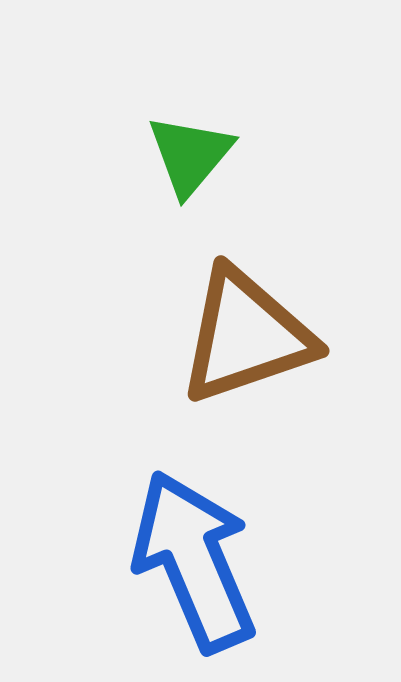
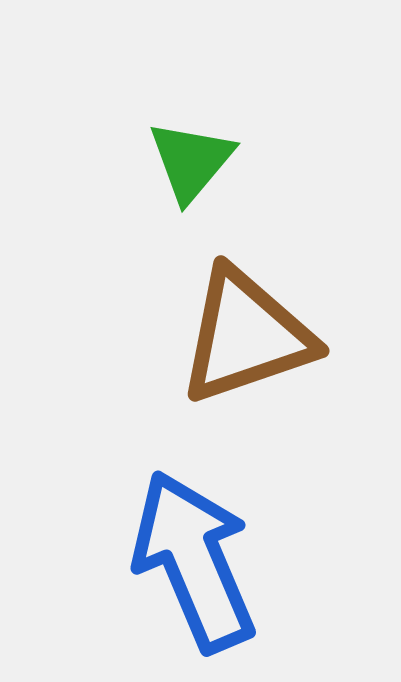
green triangle: moved 1 px right, 6 px down
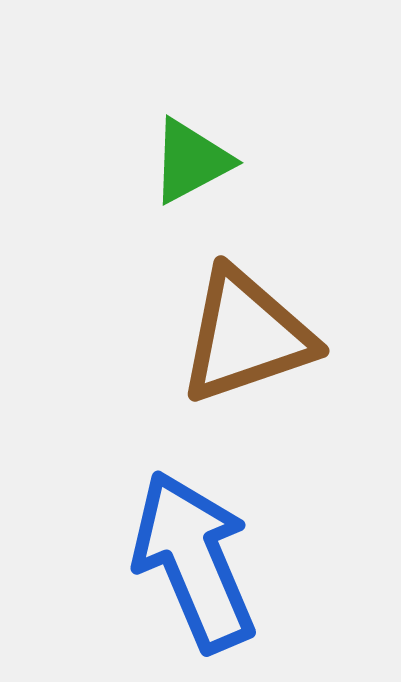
green triangle: rotated 22 degrees clockwise
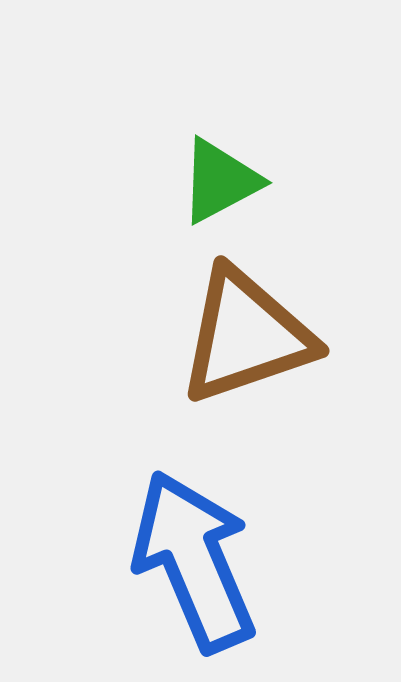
green triangle: moved 29 px right, 20 px down
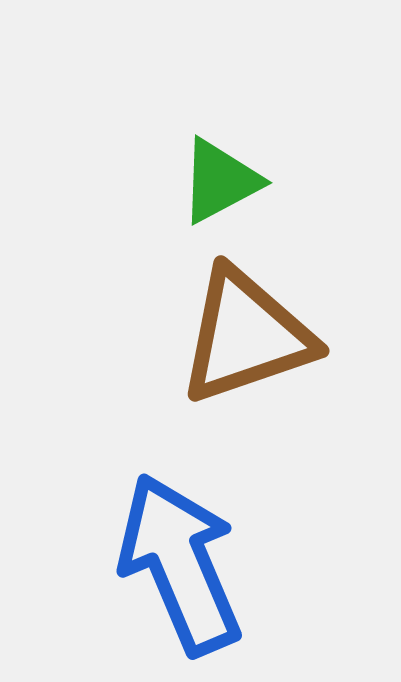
blue arrow: moved 14 px left, 3 px down
